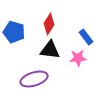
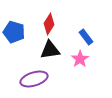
black triangle: rotated 15 degrees counterclockwise
pink star: moved 2 px right, 1 px down; rotated 30 degrees counterclockwise
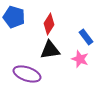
blue pentagon: moved 15 px up
pink star: rotated 18 degrees counterclockwise
purple ellipse: moved 7 px left, 5 px up; rotated 36 degrees clockwise
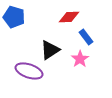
red diamond: moved 20 px right, 7 px up; rotated 55 degrees clockwise
black triangle: rotated 25 degrees counterclockwise
pink star: rotated 18 degrees clockwise
purple ellipse: moved 2 px right, 3 px up
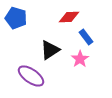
blue pentagon: moved 2 px right, 1 px down
purple ellipse: moved 2 px right, 5 px down; rotated 16 degrees clockwise
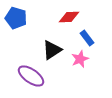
blue rectangle: moved 1 px right, 1 px down
black triangle: moved 2 px right
pink star: rotated 12 degrees clockwise
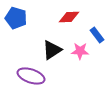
blue rectangle: moved 10 px right, 3 px up
pink star: moved 8 px up; rotated 24 degrees clockwise
purple ellipse: rotated 16 degrees counterclockwise
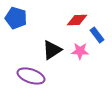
red diamond: moved 8 px right, 3 px down
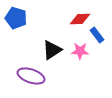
red diamond: moved 3 px right, 1 px up
